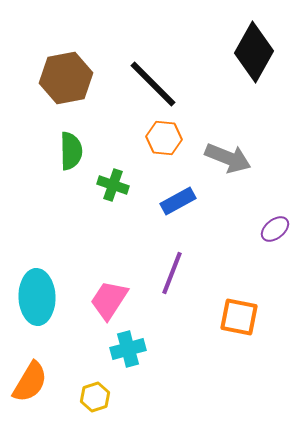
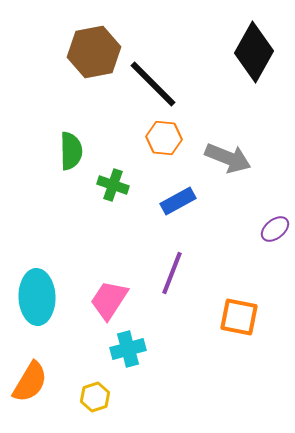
brown hexagon: moved 28 px right, 26 px up
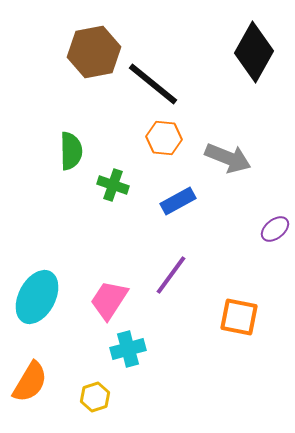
black line: rotated 6 degrees counterclockwise
purple line: moved 1 px left, 2 px down; rotated 15 degrees clockwise
cyan ellipse: rotated 30 degrees clockwise
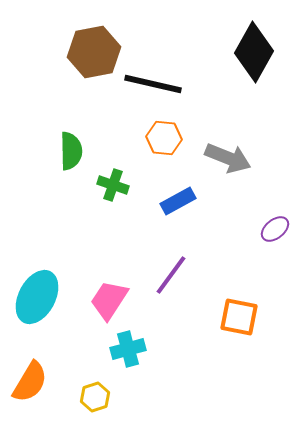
black line: rotated 26 degrees counterclockwise
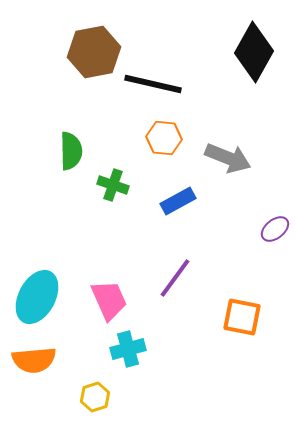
purple line: moved 4 px right, 3 px down
pink trapezoid: rotated 123 degrees clockwise
orange square: moved 3 px right
orange semicircle: moved 4 px right, 22 px up; rotated 54 degrees clockwise
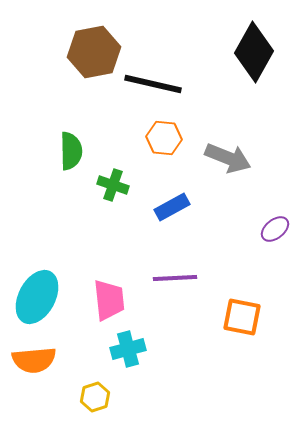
blue rectangle: moved 6 px left, 6 px down
purple line: rotated 51 degrees clockwise
pink trapezoid: rotated 18 degrees clockwise
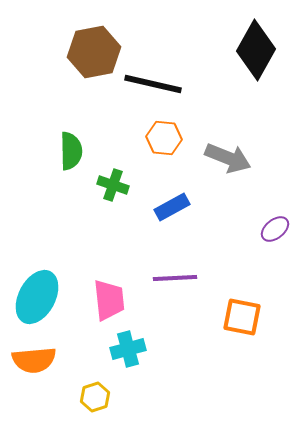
black diamond: moved 2 px right, 2 px up
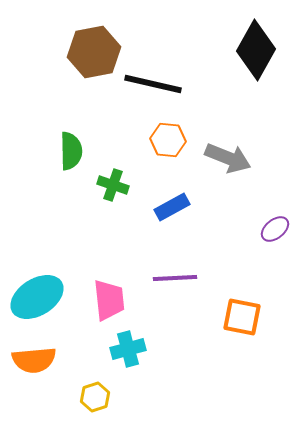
orange hexagon: moved 4 px right, 2 px down
cyan ellipse: rotated 30 degrees clockwise
